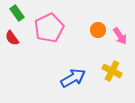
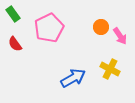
green rectangle: moved 4 px left, 1 px down
orange circle: moved 3 px right, 3 px up
red semicircle: moved 3 px right, 6 px down
yellow cross: moved 2 px left, 2 px up
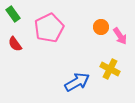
blue arrow: moved 4 px right, 4 px down
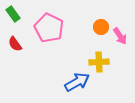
pink pentagon: rotated 20 degrees counterclockwise
yellow cross: moved 11 px left, 7 px up; rotated 30 degrees counterclockwise
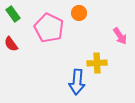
orange circle: moved 22 px left, 14 px up
red semicircle: moved 4 px left
yellow cross: moved 2 px left, 1 px down
blue arrow: rotated 125 degrees clockwise
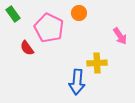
red semicircle: moved 16 px right, 4 px down
